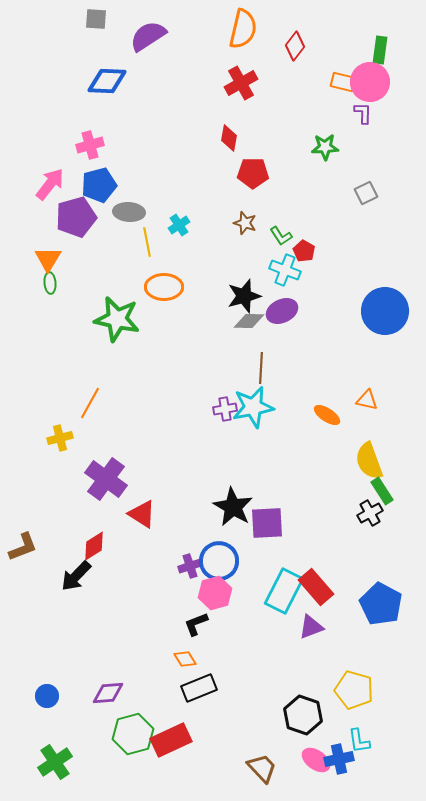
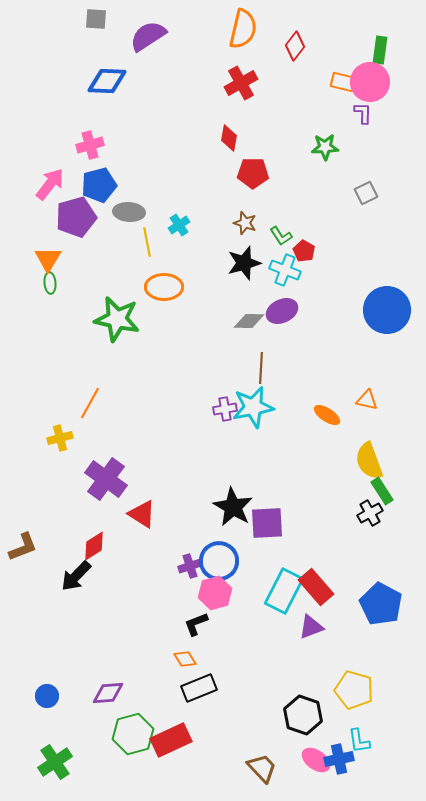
black star at (244, 296): moved 33 px up
blue circle at (385, 311): moved 2 px right, 1 px up
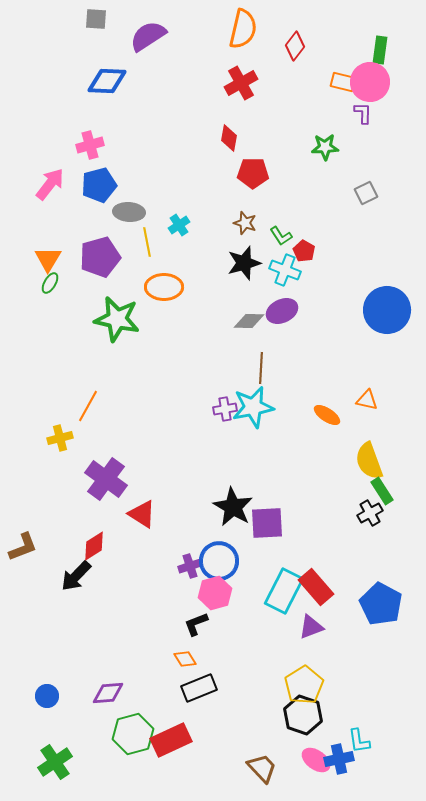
purple pentagon at (76, 217): moved 24 px right, 40 px down
green ellipse at (50, 283): rotated 35 degrees clockwise
orange line at (90, 403): moved 2 px left, 3 px down
yellow pentagon at (354, 690): moved 50 px left, 5 px up; rotated 24 degrees clockwise
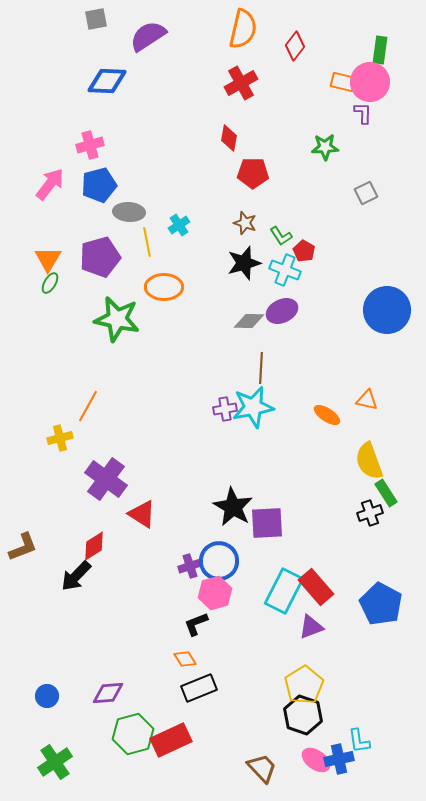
gray square at (96, 19): rotated 15 degrees counterclockwise
green rectangle at (382, 491): moved 4 px right, 2 px down
black cross at (370, 513): rotated 10 degrees clockwise
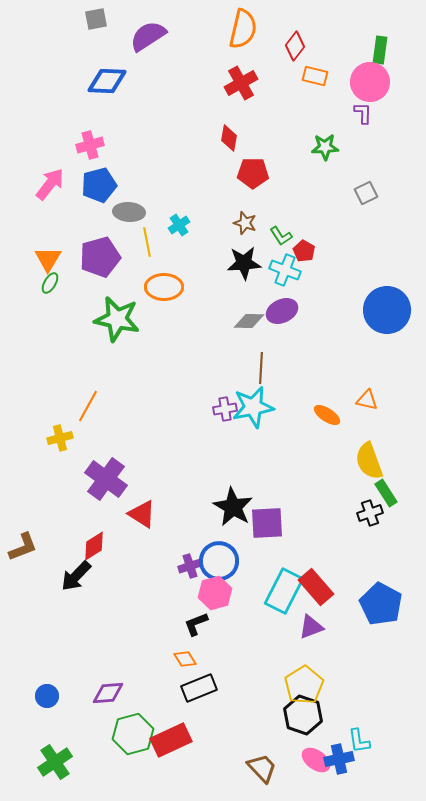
orange rectangle at (343, 82): moved 28 px left, 6 px up
black star at (244, 263): rotated 12 degrees clockwise
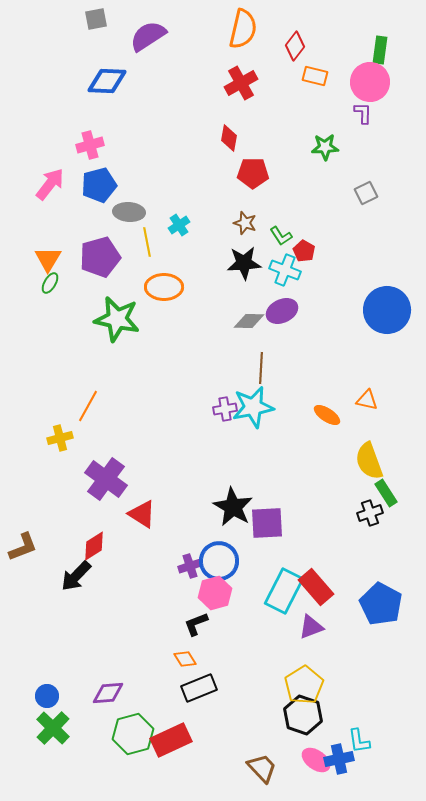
green cross at (55, 762): moved 2 px left, 34 px up; rotated 12 degrees counterclockwise
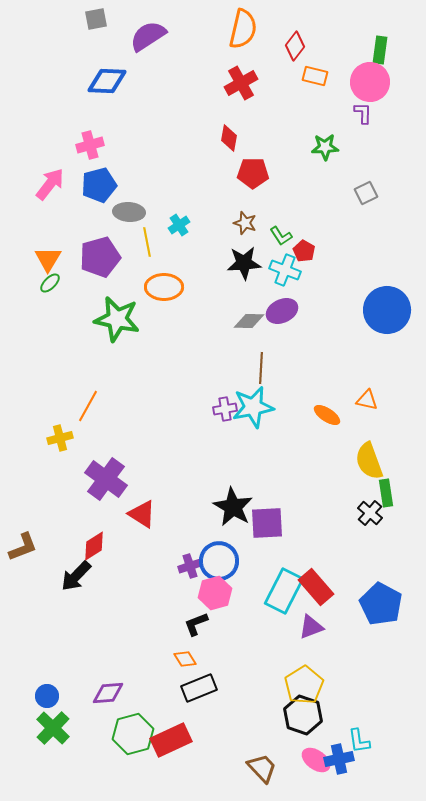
green ellipse at (50, 283): rotated 15 degrees clockwise
green rectangle at (386, 493): rotated 24 degrees clockwise
black cross at (370, 513): rotated 30 degrees counterclockwise
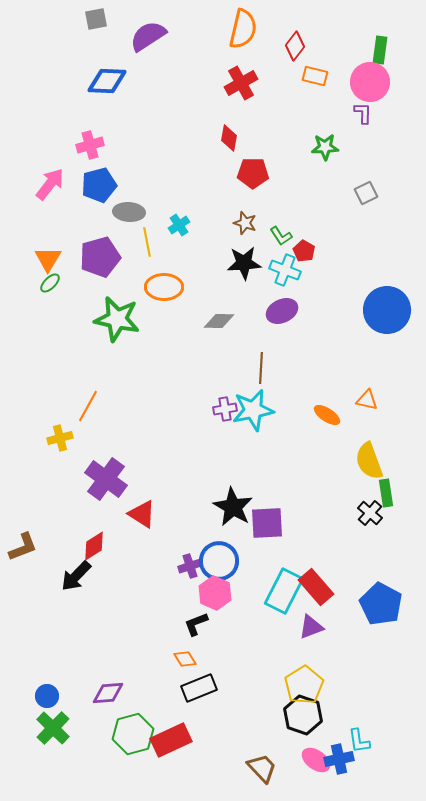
gray diamond at (249, 321): moved 30 px left
cyan star at (253, 407): moved 3 px down
pink hexagon at (215, 593): rotated 20 degrees counterclockwise
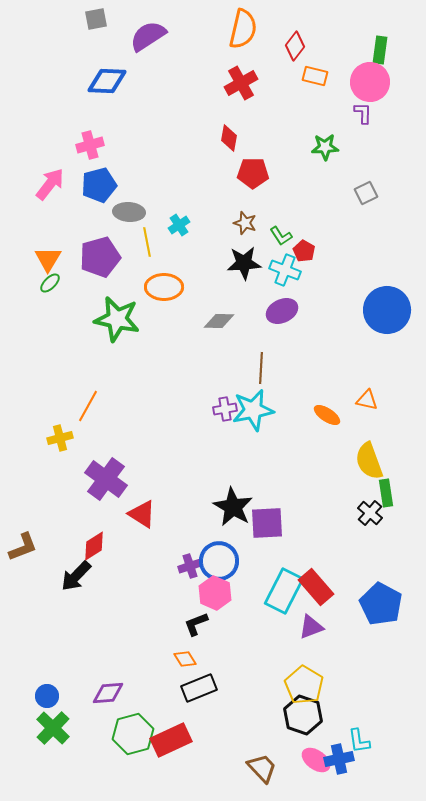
yellow pentagon at (304, 685): rotated 9 degrees counterclockwise
